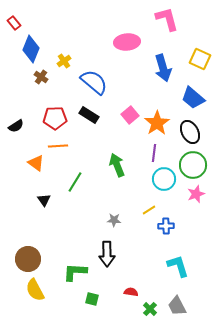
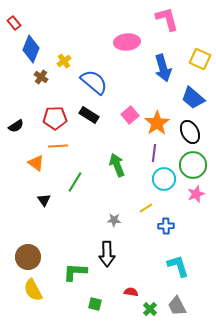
yellow line: moved 3 px left, 2 px up
brown circle: moved 2 px up
yellow semicircle: moved 2 px left
green square: moved 3 px right, 5 px down
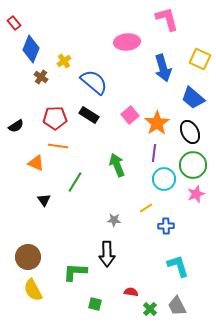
orange line: rotated 12 degrees clockwise
orange triangle: rotated 12 degrees counterclockwise
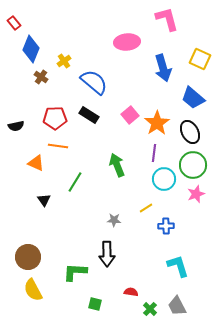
black semicircle: rotated 21 degrees clockwise
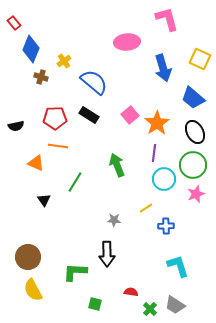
brown cross: rotated 16 degrees counterclockwise
black ellipse: moved 5 px right
gray trapezoid: moved 2 px left, 1 px up; rotated 30 degrees counterclockwise
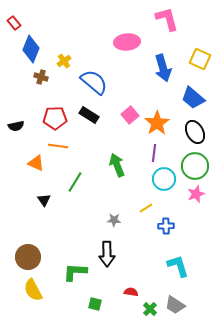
green circle: moved 2 px right, 1 px down
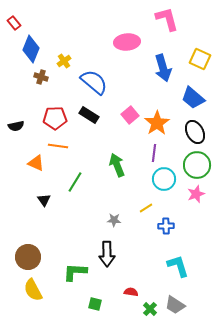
green circle: moved 2 px right, 1 px up
